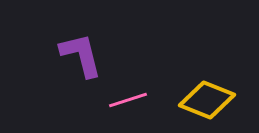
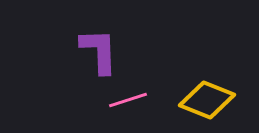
purple L-shape: moved 18 px right, 4 px up; rotated 12 degrees clockwise
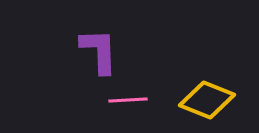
pink line: rotated 15 degrees clockwise
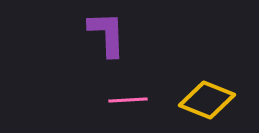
purple L-shape: moved 8 px right, 17 px up
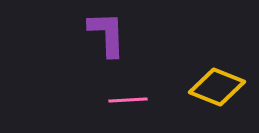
yellow diamond: moved 10 px right, 13 px up
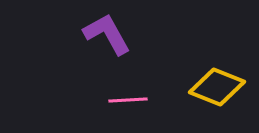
purple L-shape: rotated 27 degrees counterclockwise
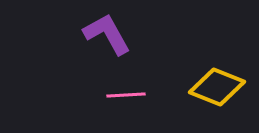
pink line: moved 2 px left, 5 px up
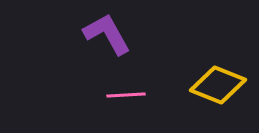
yellow diamond: moved 1 px right, 2 px up
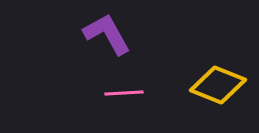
pink line: moved 2 px left, 2 px up
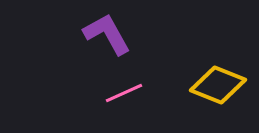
pink line: rotated 21 degrees counterclockwise
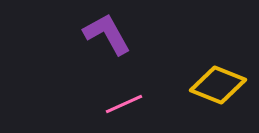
pink line: moved 11 px down
